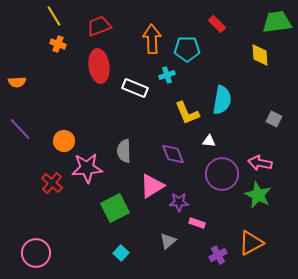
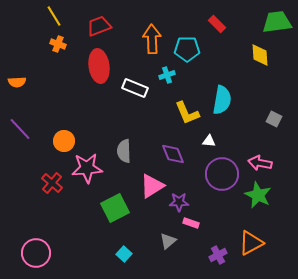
pink rectangle: moved 6 px left
cyan square: moved 3 px right, 1 px down
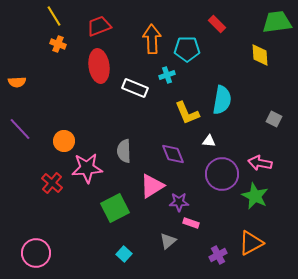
green star: moved 3 px left, 1 px down
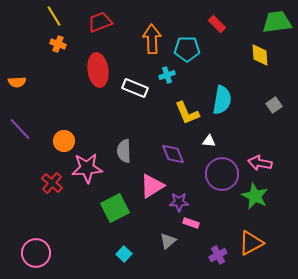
red trapezoid: moved 1 px right, 4 px up
red ellipse: moved 1 px left, 4 px down
gray square: moved 14 px up; rotated 28 degrees clockwise
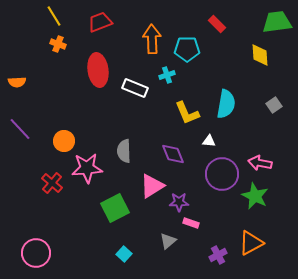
cyan semicircle: moved 4 px right, 4 px down
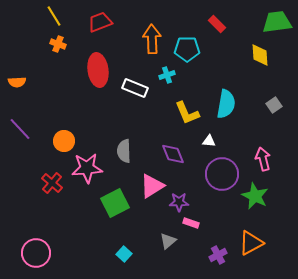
pink arrow: moved 3 px right, 4 px up; rotated 65 degrees clockwise
green square: moved 5 px up
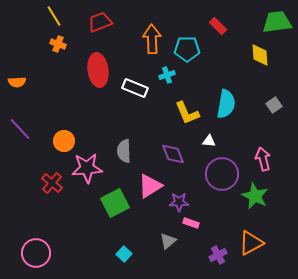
red rectangle: moved 1 px right, 2 px down
pink triangle: moved 2 px left
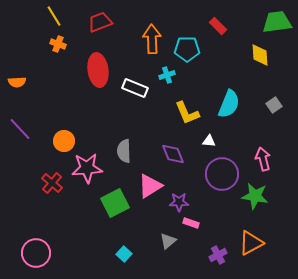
cyan semicircle: moved 3 px right; rotated 12 degrees clockwise
green star: rotated 16 degrees counterclockwise
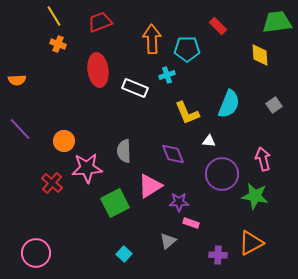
orange semicircle: moved 2 px up
purple cross: rotated 30 degrees clockwise
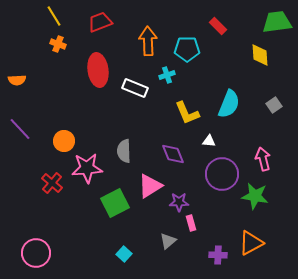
orange arrow: moved 4 px left, 2 px down
pink rectangle: rotated 56 degrees clockwise
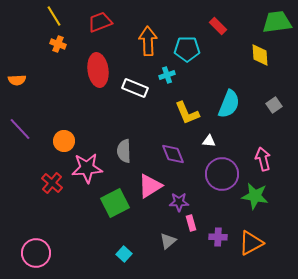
purple cross: moved 18 px up
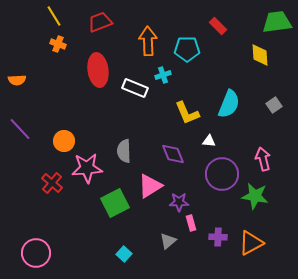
cyan cross: moved 4 px left
